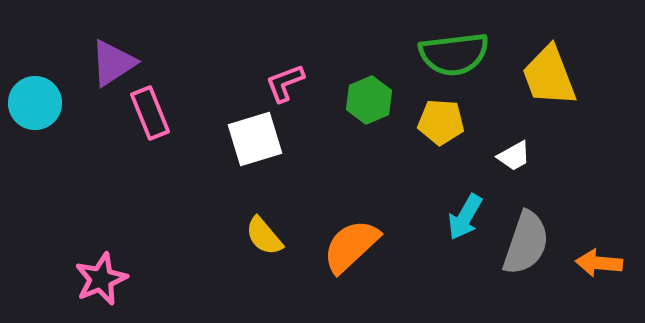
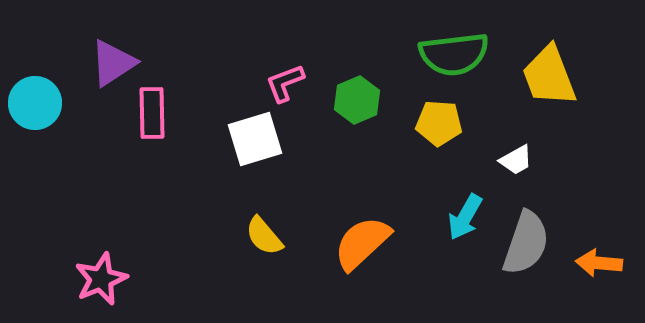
green hexagon: moved 12 px left
pink rectangle: moved 2 px right; rotated 21 degrees clockwise
yellow pentagon: moved 2 px left, 1 px down
white trapezoid: moved 2 px right, 4 px down
orange semicircle: moved 11 px right, 3 px up
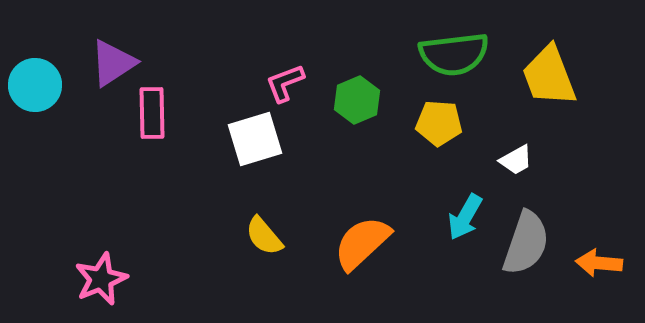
cyan circle: moved 18 px up
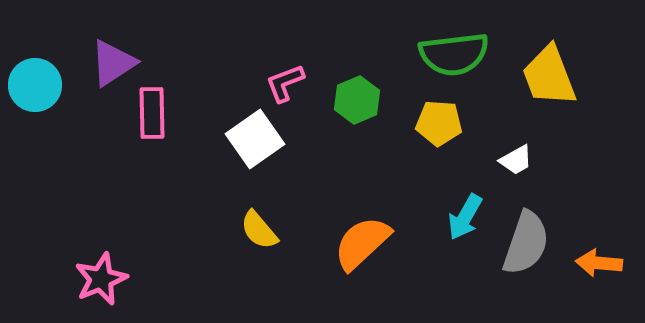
white square: rotated 18 degrees counterclockwise
yellow semicircle: moved 5 px left, 6 px up
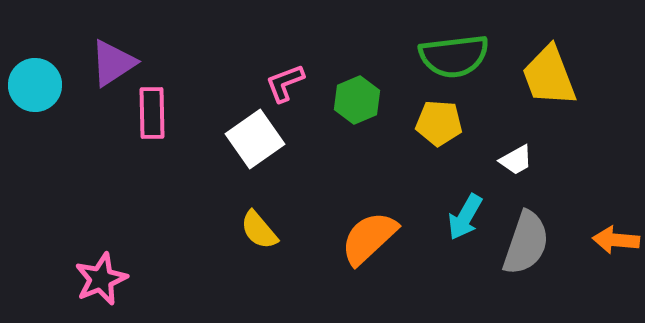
green semicircle: moved 2 px down
orange semicircle: moved 7 px right, 5 px up
orange arrow: moved 17 px right, 23 px up
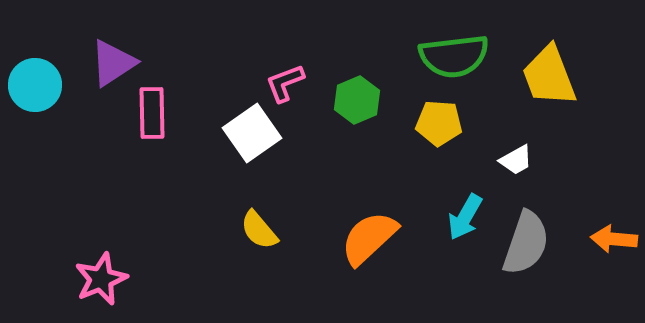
white square: moved 3 px left, 6 px up
orange arrow: moved 2 px left, 1 px up
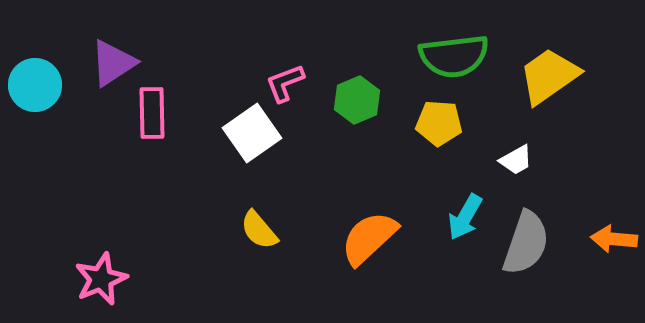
yellow trapezoid: rotated 76 degrees clockwise
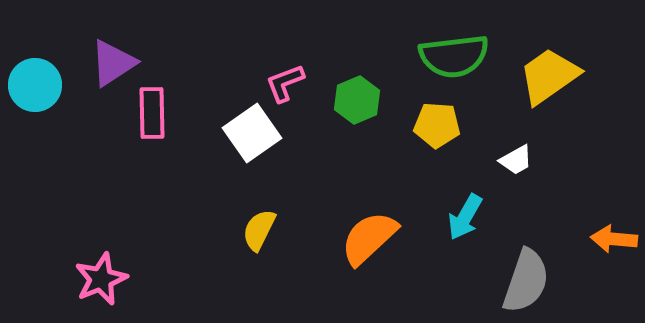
yellow pentagon: moved 2 px left, 2 px down
yellow semicircle: rotated 66 degrees clockwise
gray semicircle: moved 38 px down
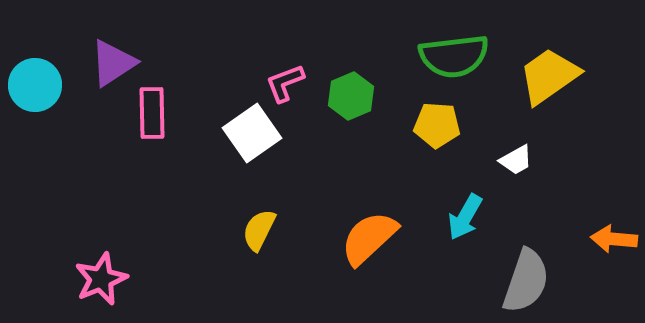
green hexagon: moved 6 px left, 4 px up
